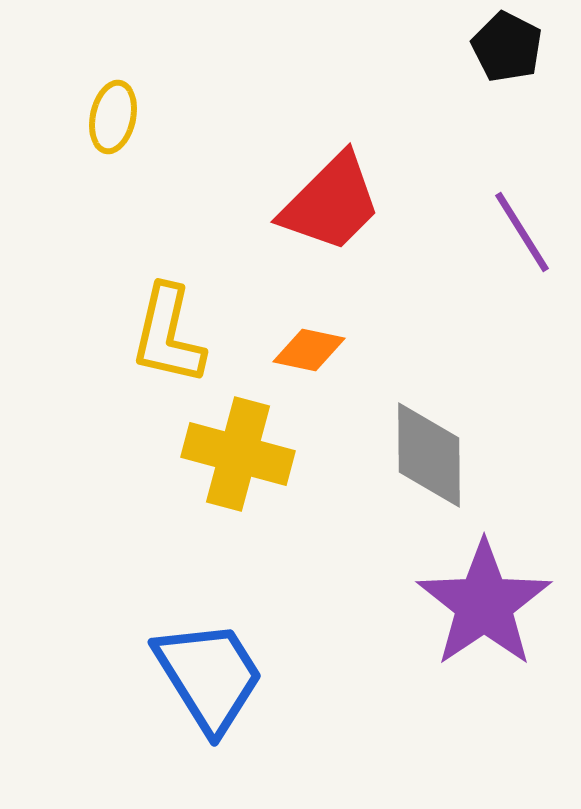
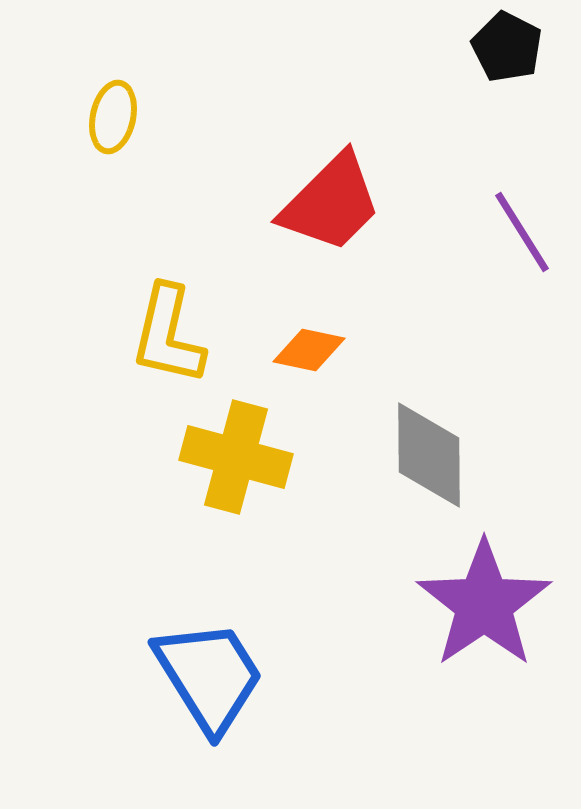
yellow cross: moved 2 px left, 3 px down
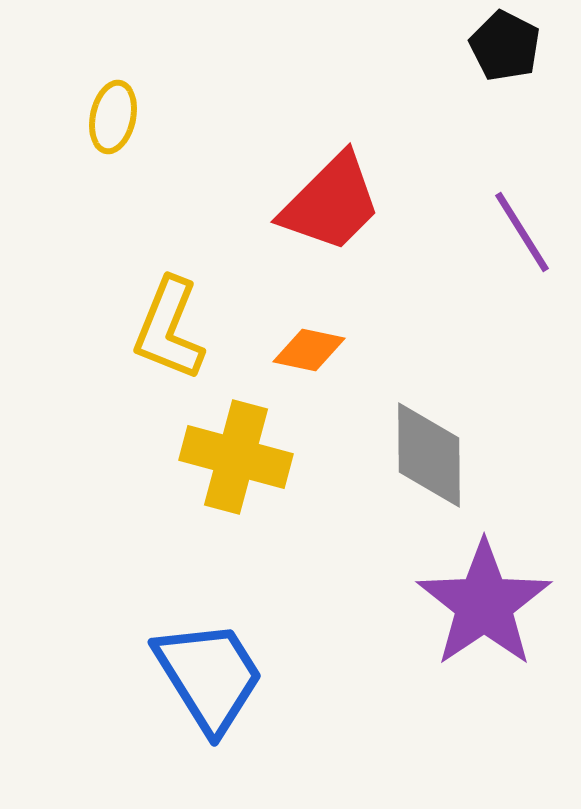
black pentagon: moved 2 px left, 1 px up
yellow L-shape: moved 1 px right, 6 px up; rotated 9 degrees clockwise
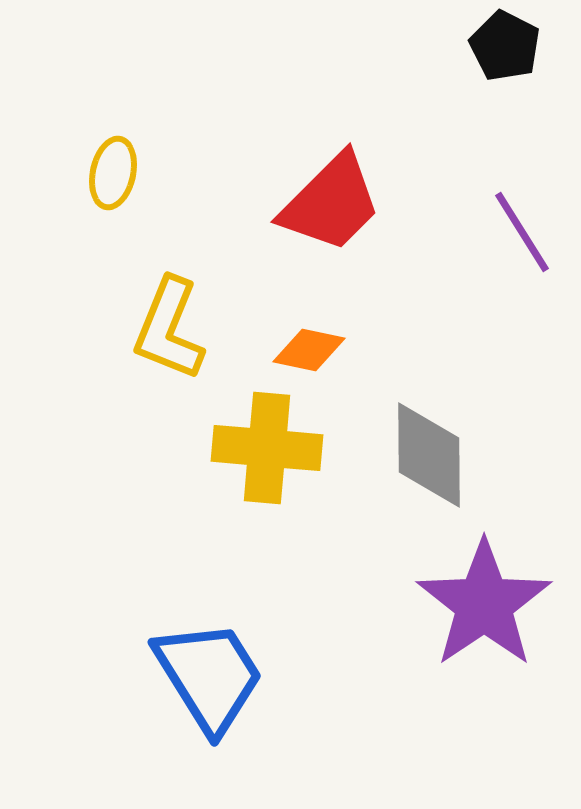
yellow ellipse: moved 56 px down
yellow cross: moved 31 px right, 9 px up; rotated 10 degrees counterclockwise
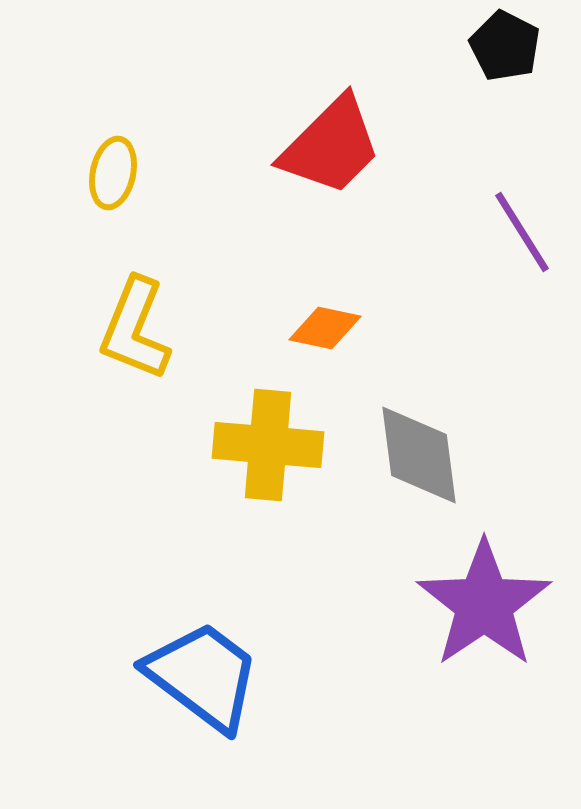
red trapezoid: moved 57 px up
yellow L-shape: moved 34 px left
orange diamond: moved 16 px right, 22 px up
yellow cross: moved 1 px right, 3 px up
gray diamond: moved 10 px left; rotated 7 degrees counterclockwise
blue trapezoid: moved 6 px left; rotated 21 degrees counterclockwise
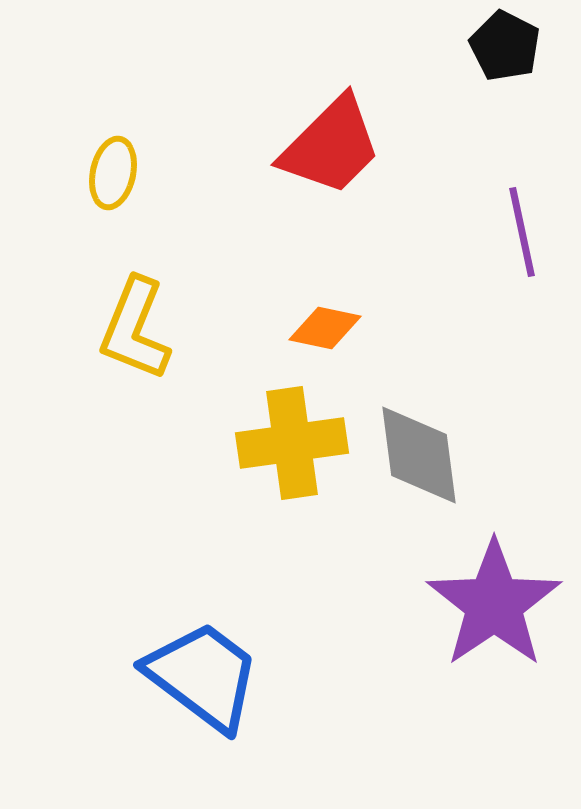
purple line: rotated 20 degrees clockwise
yellow cross: moved 24 px right, 2 px up; rotated 13 degrees counterclockwise
purple star: moved 10 px right
